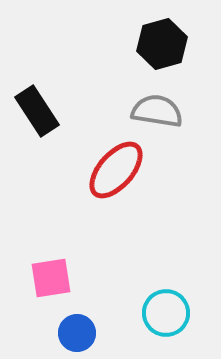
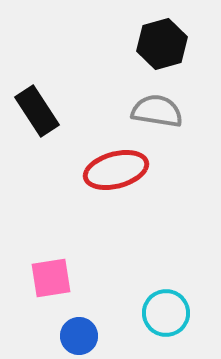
red ellipse: rotated 34 degrees clockwise
blue circle: moved 2 px right, 3 px down
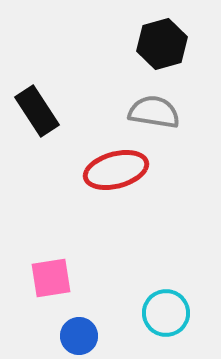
gray semicircle: moved 3 px left, 1 px down
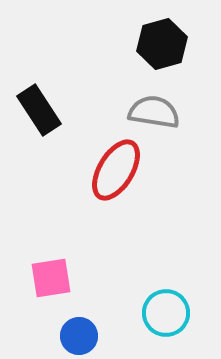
black rectangle: moved 2 px right, 1 px up
red ellipse: rotated 44 degrees counterclockwise
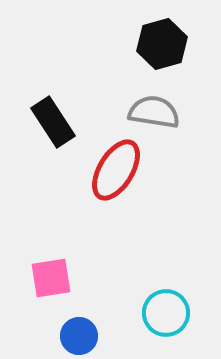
black rectangle: moved 14 px right, 12 px down
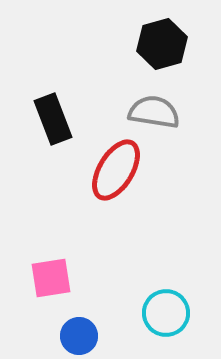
black rectangle: moved 3 px up; rotated 12 degrees clockwise
